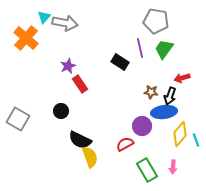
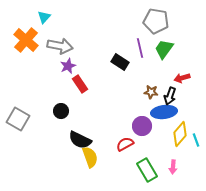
gray arrow: moved 5 px left, 23 px down
orange cross: moved 2 px down
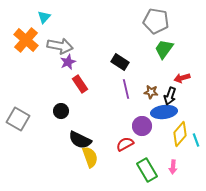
purple line: moved 14 px left, 41 px down
purple star: moved 4 px up
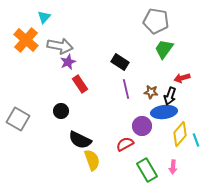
yellow semicircle: moved 2 px right, 3 px down
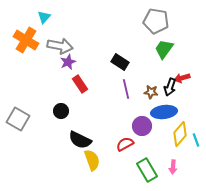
orange cross: rotated 10 degrees counterclockwise
black arrow: moved 9 px up
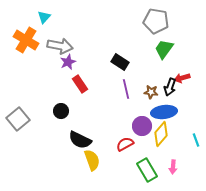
gray square: rotated 20 degrees clockwise
yellow diamond: moved 19 px left
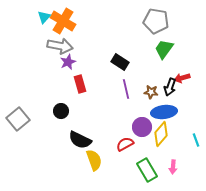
orange cross: moved 37 px right, 19 px up
red rectangle: rotated 18 degrees clockwise
purple circle: moved 1 px down
yellow semicircle: moved 2 px right
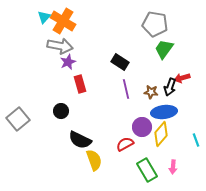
gray pentagon: moved 1 px left, 3 px down
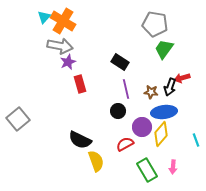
black circle: moved 57 px right
yellow semicircle: moved 2 px right, 1 px down
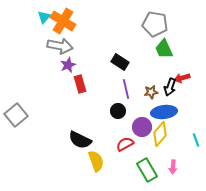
green trapezoid: rotated 60 degrees counterclockwise
purple star: moved 3 px down
brown star: rotated 16 degrees counterclockwise
gray square: moved 2 px left, 4 px up
yellow diamond: moved 1 px left
